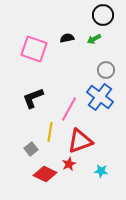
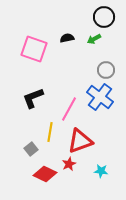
black circle: moved 1 px right, 2 px down
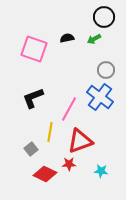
red star: rotated 24 degrees clockwise
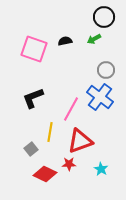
black semicircle: moved 2 px left, 3 px down
pink line: moved 2 px right
cyan star: moved 2 px up; rotated 24 degrees clockwise
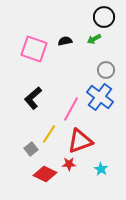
black L-shape: rotated 20 degrees counterclockwise
yellow line: moved 1 px left, 2 px down; rotated 24 degrees clockwise
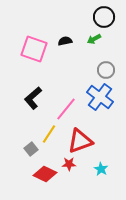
pink line: moved 5 px left; rotated 10 degrees clockwise
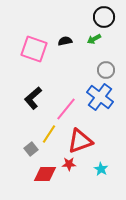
red diamond: rotated 25 degrees counterclockwise
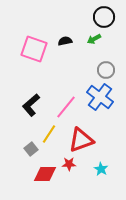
black L-shape: moved 2 px left, 7 px down
pink line: moved 2 px up
red triangle: moved 1 px right, 1 px up
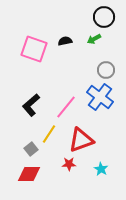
red diamond: moved 16 px left
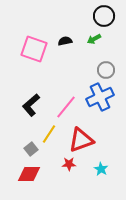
black circle: moved 1 px up
blue cross: rotated 28 degrees clockwise
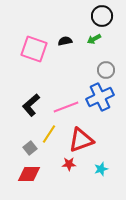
black circle: moved 2 px left
pink line: rotated 30 degrees clockwise
gray square: moved 1 px left, 1 px up
cyan star: rotated 24 degrees clockwise
